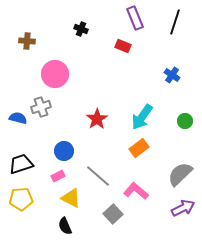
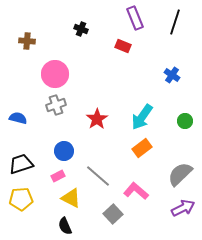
gray cross: moved 15 px right, 2 px up
orange rectangle: moved 3 px right
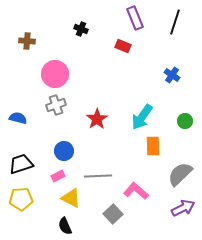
orange rectangle: moved 11 px right, 2 px up; rotated 54 degrees counterclockwise
gray line: rotated 44 degrees counterclockwise
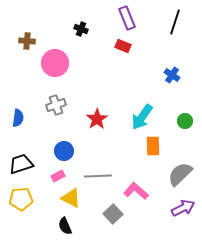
purple rectangle: moved 8 px left
pink circle: moved 11 px up
blue semicircle: rotated 84 degrees clockwise
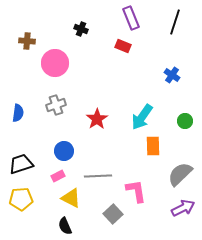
purple rectangle: moved 4 px right
blue semicircle: moved 5 px up
pink L-shape: rotated 40 degrees clockwise
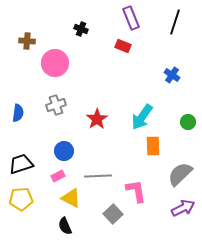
green circle: moved 3 px right, 1 px down
